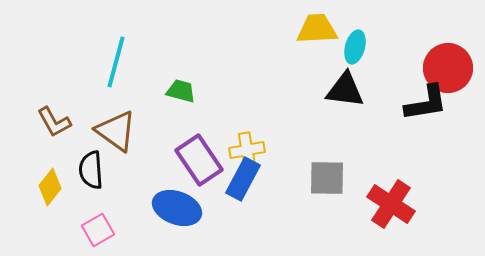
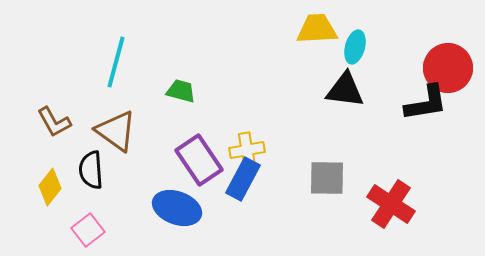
pink square: moved 10 px left; rotated 8 degrees counterclockwise
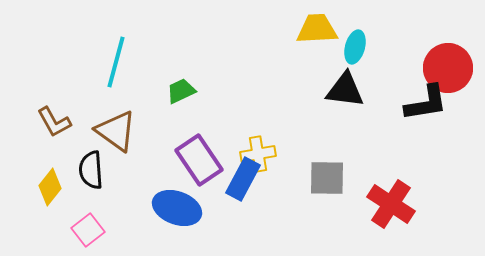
green trapezoid: rotated 40 degrees counterclockwise
yellow cross: moved 11 px right, 4 px down
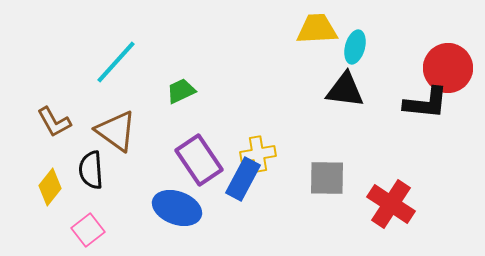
cyan line: rotated 27 degrees clockwise
black L-shape: rotated 15 degrees clockwise
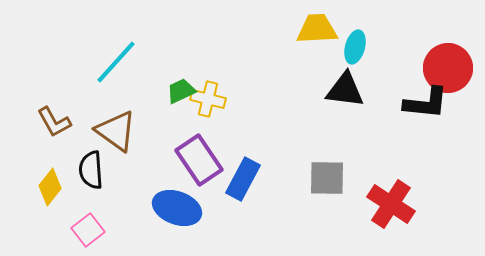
yellow cross: moved 50 px left, 55 px up; rotated 24 degrees clockwise
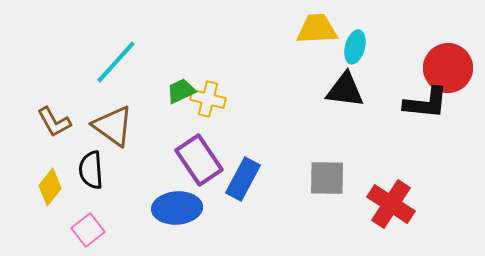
brown triangle: moved 3 px left, 5 px up
blue ellipse: rotated 24 degrees counterclockwise
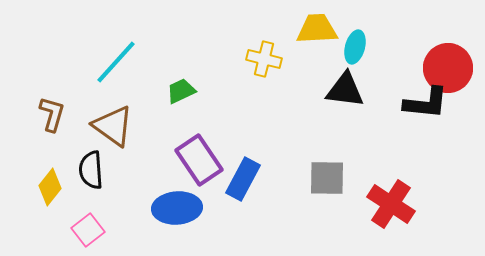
yellow cross: moved 56 px right, 40 px up
brown L-shape: moved 2 px left, 8 px up; rotated 135 degrees counterclockwise
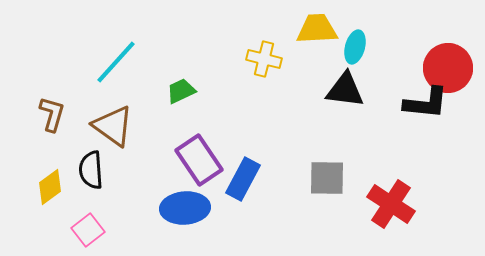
yellow diamond: rotated 15 degrees clockwise
blue ellipse: moved 8 px right
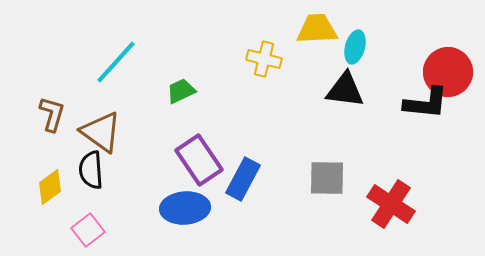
red circle: moved 4 px down
brown triangle: moved 12 px left, 6 px down
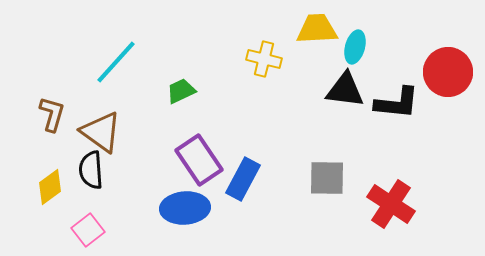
black L-shape: moved 29 px left
